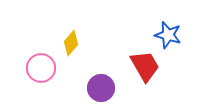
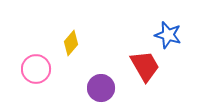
pink circle: moved 5 px left, 1 px down
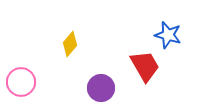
yellow diamond: moved 1 px left, 1 px down
pink circle: moved 15 px left, 13 px down
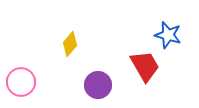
purple circle: moved 3 px left, 3 px up
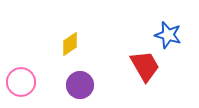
yellow diamond: rotated 15 degrees clockwise
purple circle: moved 18 px left
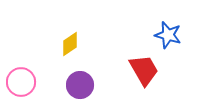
red trapezoid: moved 1 px left, 4 px down
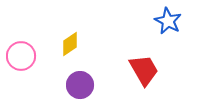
blue star: moved 14 px up; rotated 12 degrees clockwise
pink circle: moved 26 px up
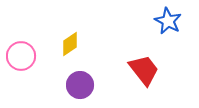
red trapezoid: rotated 8 degrees counterclockwise
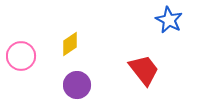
blue star: moved 1 px right, 1 px up
purple circle: moved 3 px left
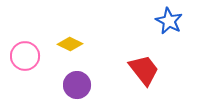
blue star: moved 1 px down
yellow diamond: rotated 60 degrees clockwise
pink circle: moved 4 px right
